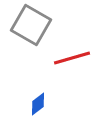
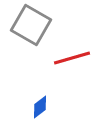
blue diamond: moved 2 px right, 3 px down
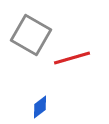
gray square: moved 10 px down
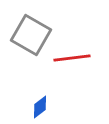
red line: rotated 9 degrees clockwise
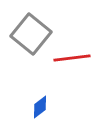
gray square: moved 1 px up; rotated 9 degrees clockwise
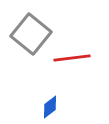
blue diamond: moved 10 px right
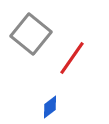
red line: rotated 48 degrees counterclockwise
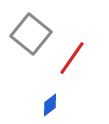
blue diamond: moved 2 px up
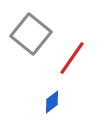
blue diamond: moved 2 px right, 3 px up
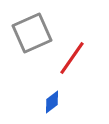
gray square: moved 1 px right, 1 px up; rotated 27 degrees clockwise
